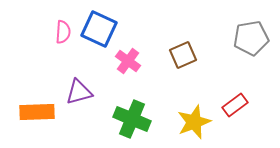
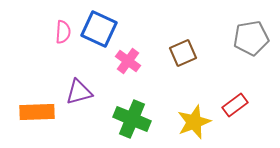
brown square: moved 2 px up
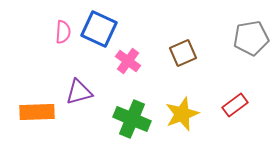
yellow star: moved 12 px left, 8 px up
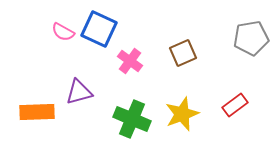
pink semicircle: rotated 115 degrees clockwise
pink cross: moved 2 px right
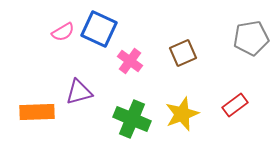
pink semicircle: rotated 60 degrees counterclockwise
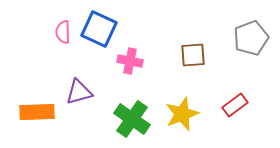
pink semicircle: rotated 120 degrees clockwise
gray pentagon: rotated 12 degrees counterclockwise
brown square: moved 10 px right, 2 px down; rotated 20 degrees clockwise
pink cross: rotated 25 degrees counterclockwise
green cross: rotated 12 degrees clockwise
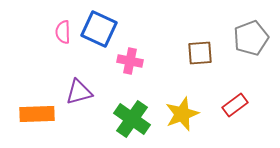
brown square: moved 7 px right, 2 px up
orange rectangle: moved 2 px down
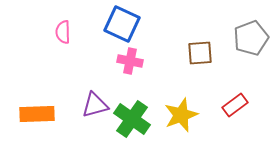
blue square: moved 23 px right, 5 px up
purple triangle: moved 16 px right, 13 px down
yellow star: moved 1 px left, 1 px down
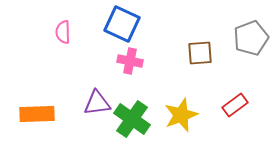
purple triangle: moved 2 px right, 2 px up; rotated 8 degrees clockwise
